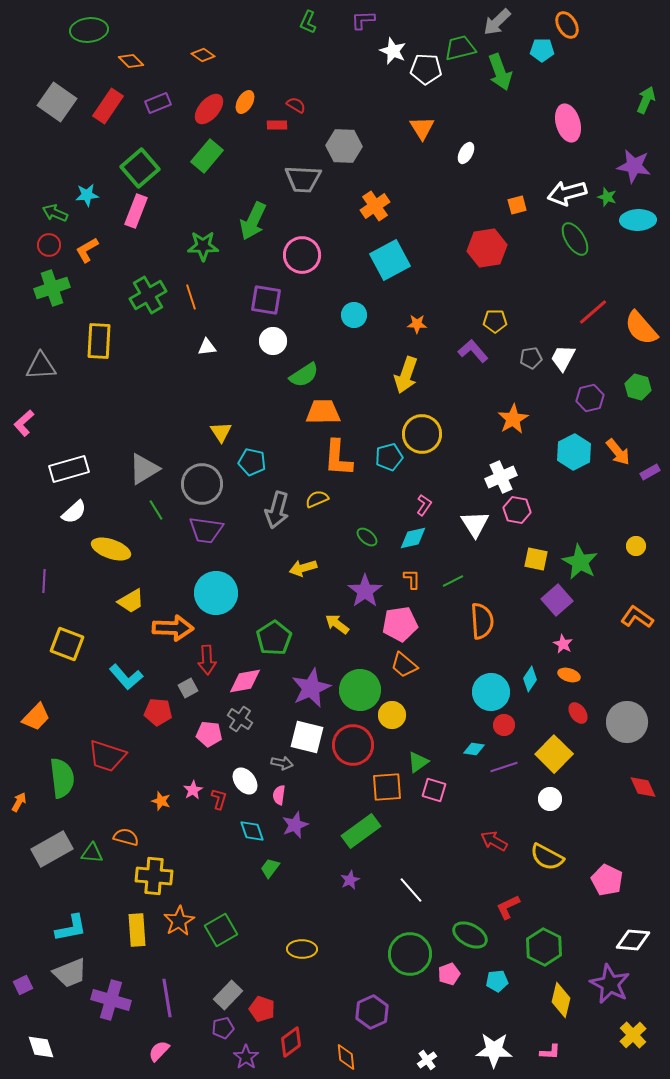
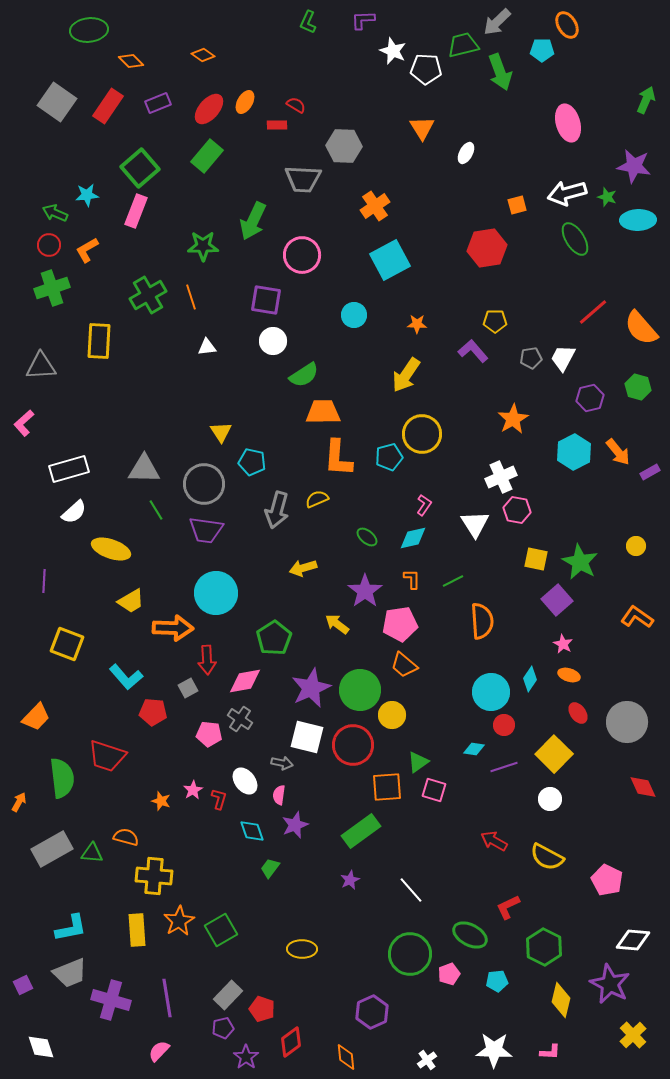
green trapezoid at (460, 48): moved 3 px right, 3 px up
yellow arrow at (406, 375): rotated 15 degrees clockwise
gray triangle at (144, 469): rotated 32 degrees clockwise
gray circle at (202, 484): moved 2 px right
red pentagon at (158, 712): moved 5 px left
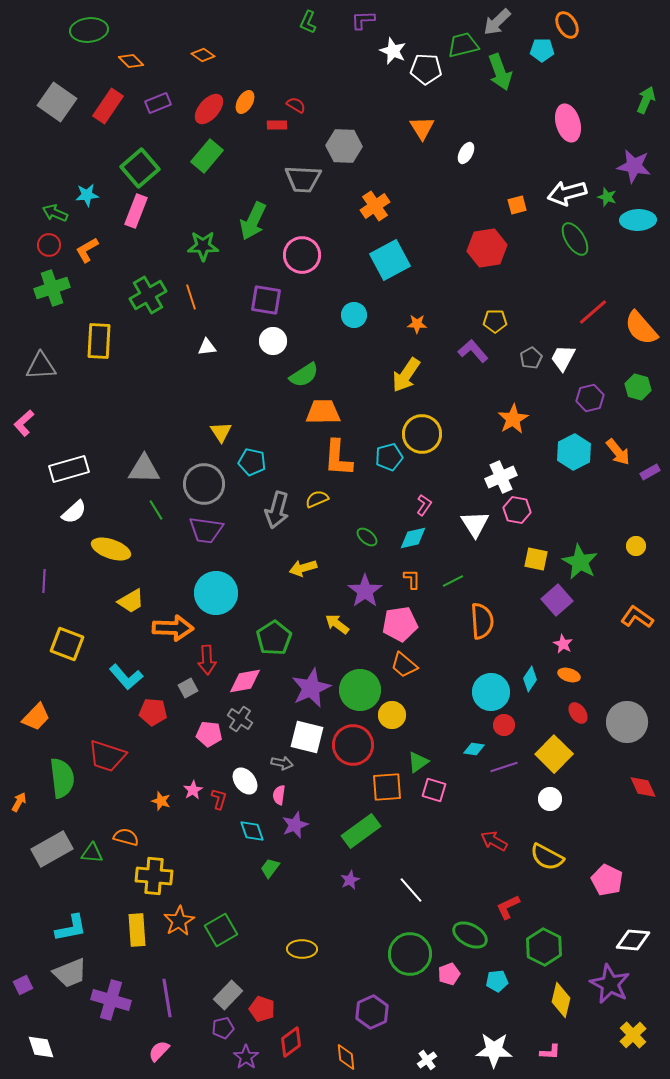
gray pentagon at (531, 358): rotated 20 degrees counterclockwise
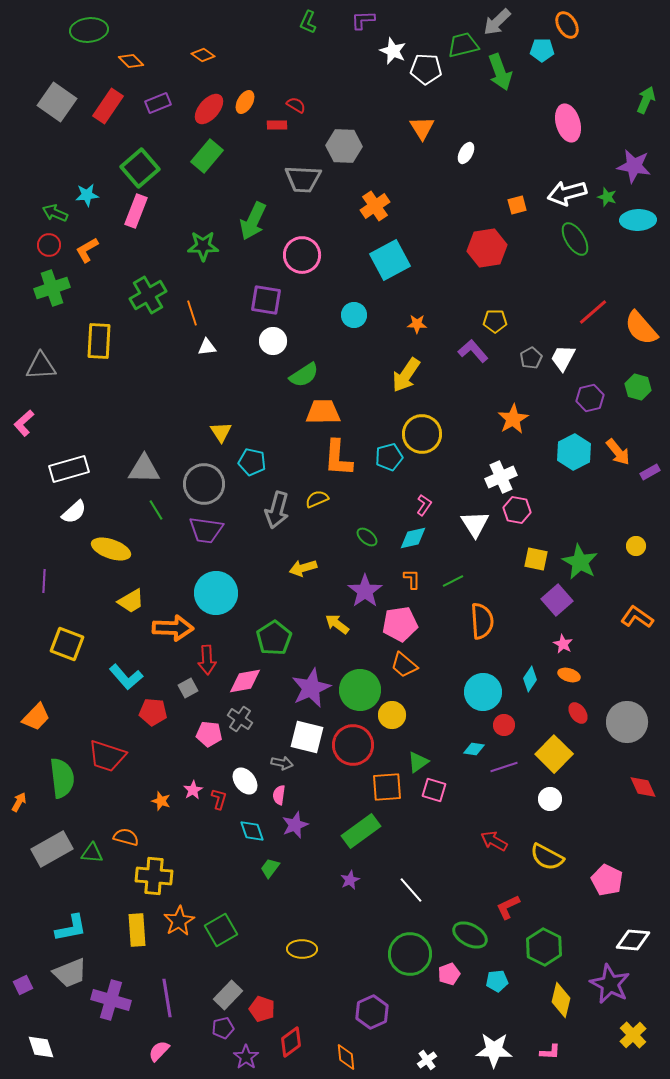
orange line at (191, 297): moved 1 px right, 16 px down
cyan circle at (491, 692): moved 8 px left
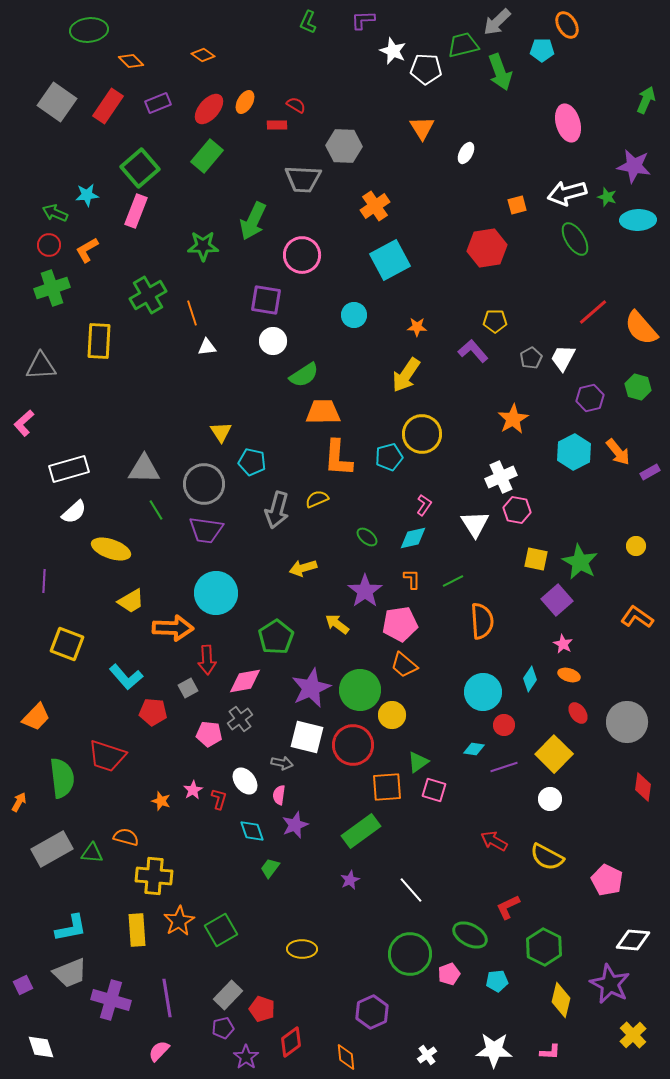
orange star at (417, 324): moved 3 px down
green pentagon at (274, 638): moved 2 px right, 1 px up
gray cross at (240, 719): rotated 20 degrees clockwise
red diamond at (643, 787): rotated 32 degrees clockwise
white cross at (427, 1060): moved 5 px up
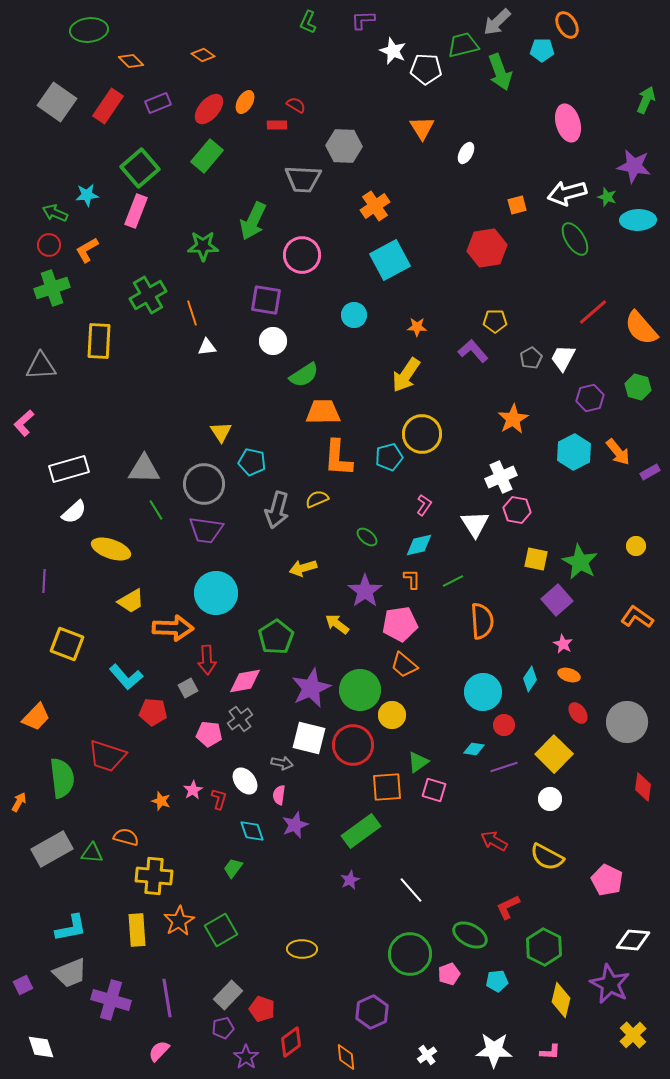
cyan diamond at (413, 538): moved 6 px right, 7 px down
white square at (307, 737): moved 2 px right, 1 px down
green trapezoid at (270, 868): moved 37 px left
